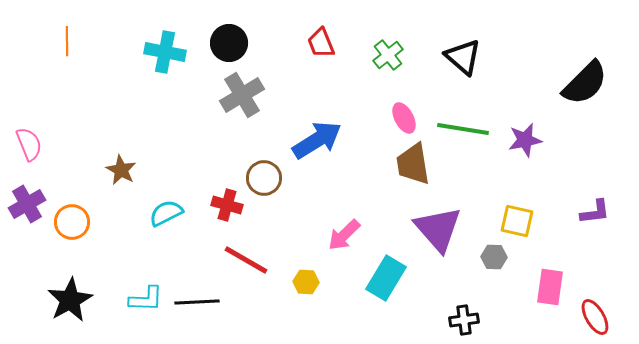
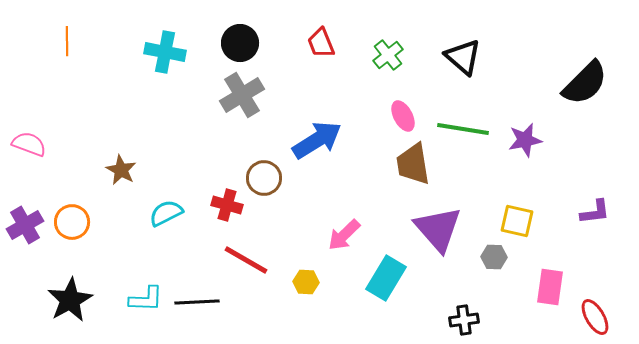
black circle: moved 11 px right
pink ellipse: moved 1 px left, 2 px up
pink semicircle: rotated 48 degrees counterclockwise
purple cross: moved 2 px left, 21 px down
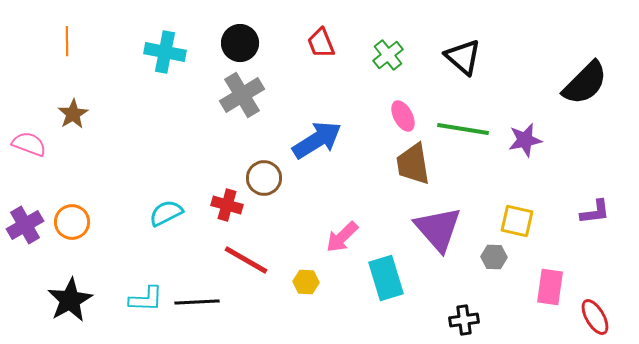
brown star: moved 48 px left, 56 px up; rotated 12 degrees clockwise
pink arrow: moved 2 px left, 2 px down
cyan rectangle: rotated 48 degrees counterclockwise
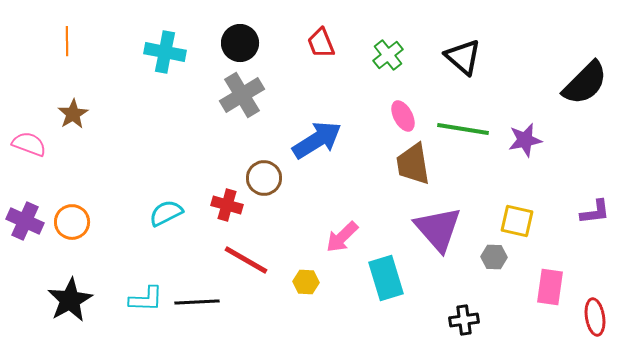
purple cross: moved 4 px up; rotated 36 degrees counterclockwise
red ellipse: rotated 21 degrees clockwise
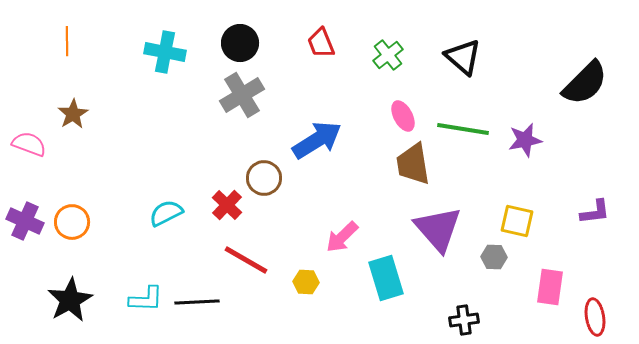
red cross: rotated 28 degrees clockwise
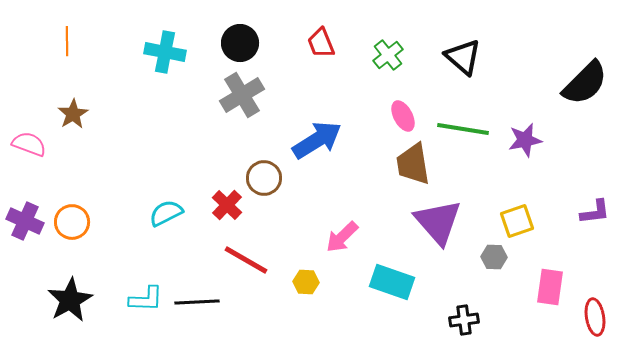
yellow square: rotated 32 degrees counterclockwise
purple triangle: moved 7 px up
cyan rectangle: moved 6 px right, 4 px down; rotated 54 degrees counterclockwise
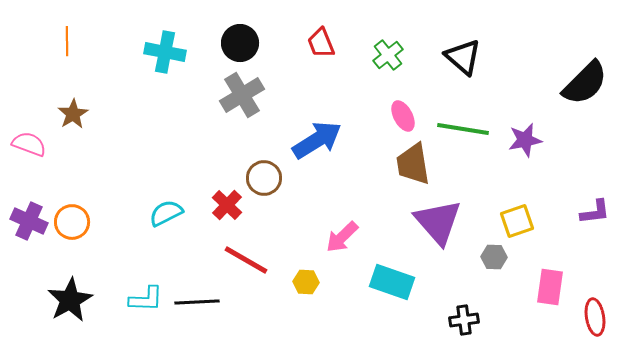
purple cross: moved 4 px right
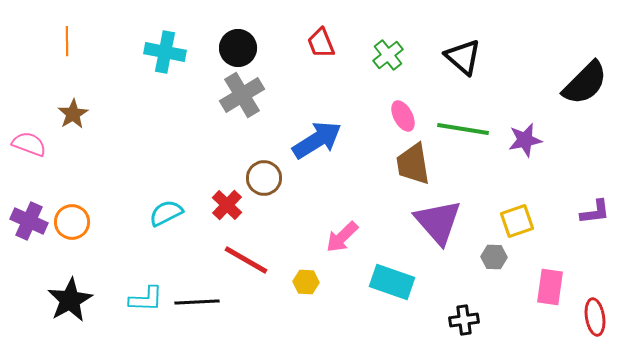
black circle: moved 2 px left, 5 px down
